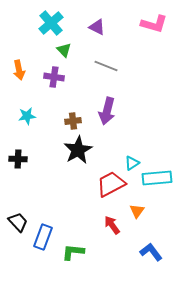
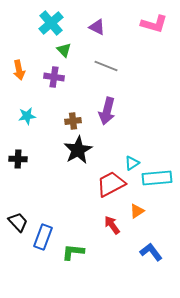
orange triangle: rotated 21 degrees clockwise
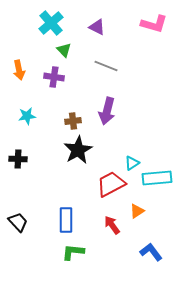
blue rectangle: moved 23 px right, 17 px up; rotated 20 degrees counterclockwise
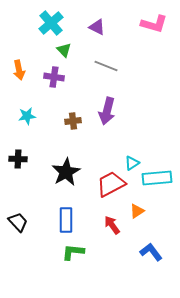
black star: moved 12 px left, 22 px down
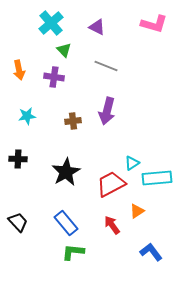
blue rectangle: moved 3 px down; rotated 40 degrees counterclockwise
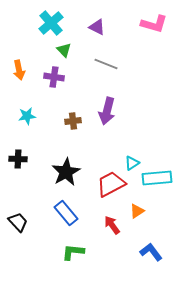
gray line: moved 2 px up
blue rectangle: moved 10 px up
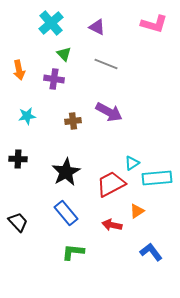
green triangle: moved 4 px down
purple cross: moved 2 px down
purple arrow: moved 2 px right, 1 px down; rotated 76 degrees counterclockwise
red arrow: rotated 42 degrees counterclockwise
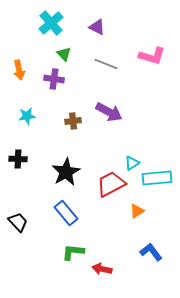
pink L-shape: moved 2 px left, 32 px down
red arrow: moved 10 px left, 44 px down
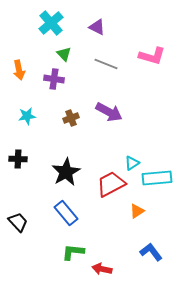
brown cross: moved 2 px left, 3 px up; rotated 14 degrees counterclockwise
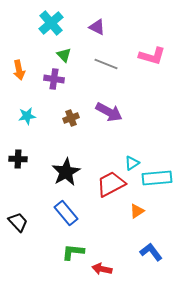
green triangle: moved 1 px down
